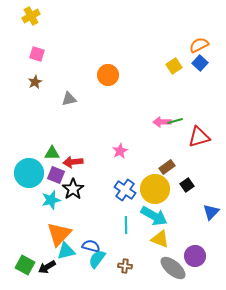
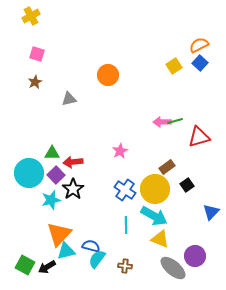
purple square: rotated 24 degrees clockwise
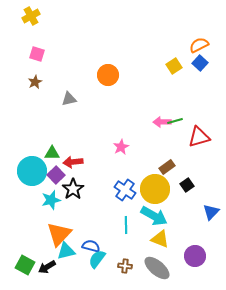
pink star: moved 1 px right, 4 px up
cyan circle: moved 3 px right, 2 px up
gray ellipse: moved 16 px left
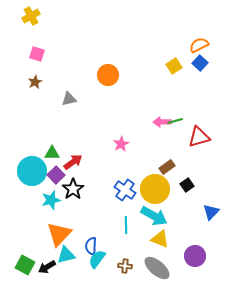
pink star: moved 3 px up
red arrow: rotated 150 degrees clockwise
blue semicircle: rotated 102 degrees counterclockwise
cyan triangle: moved 4 px down
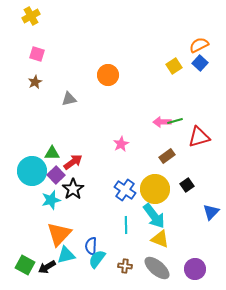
brown rectangle: moved 11 px up
cyan arrow: rotated 24 degrees clockwise
purple circle: moved 13 px down
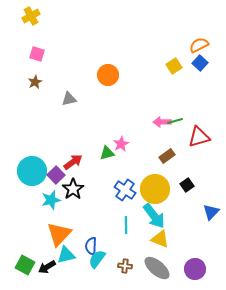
green triangle: moved 55 px right; rotated 14 degrees counterclockwise
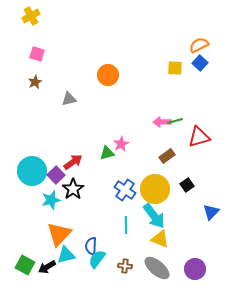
yellow square: moved 1 px right, 2 px down; rotated 35 degrees clockwise
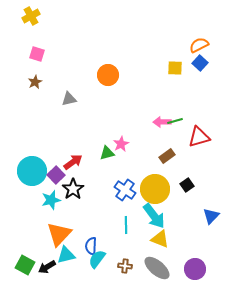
blue triangle: moved 4 px down
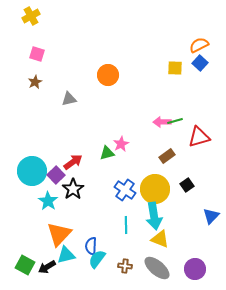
cyan star: moved 3 px left, 1 px down; rotated 24 degrees counterclockwise
cyan arrow: rotated 28 degrees clockwise
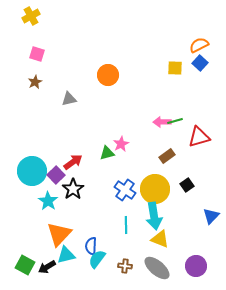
purple circle: moved 1 px right, 3 px up
